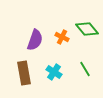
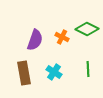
green diamond: rotated 25 degrees counterclockwise
green line: moved 3 px right; rotated 28 degrees clockwise
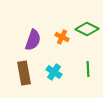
purple semicircle: moved 2 px left
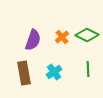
green diamond: moved 6 px down
orange cross: rotated 24 degrees clockwise
cyan cross: rotated 21 degrees clockwise
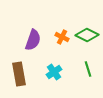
orange cross: rotated 24 degrees counterclockwise
green line: rotated 14 degrees counterclockwise
brown rectangle: moved 5 px left, 1 px down
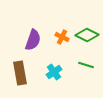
green line: moved 2 px left, 4 px up; rotated 56 degrees counterclockwise
brown rectangle: moved 1 px right, 1 px up
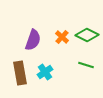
orange cross: rotated 16 degrees clockwise
cyan cross: moved 9 px left
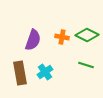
orange cross: rotated 32 degrees counterclockwise
